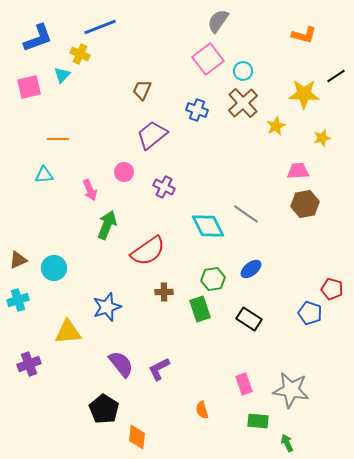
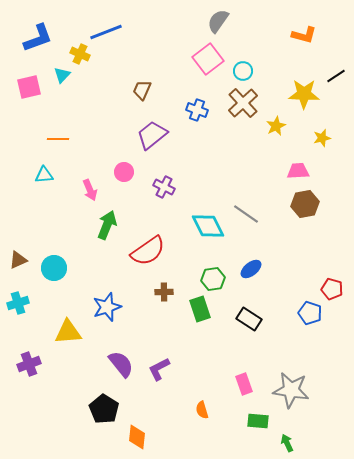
blue line at (100, 27): moved 6 px right, 5 px down
cyan cross at (18, 300): moved 3 px down
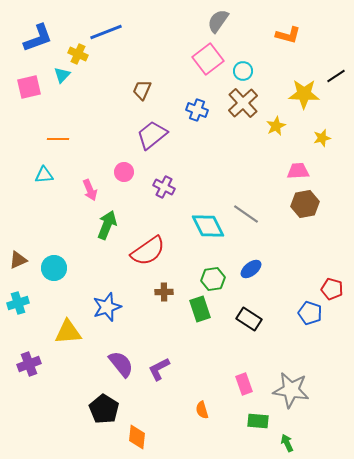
orange L-shape at (304, 35): moved 16 px left
yellow cross at (80, 54): moved 2 px left
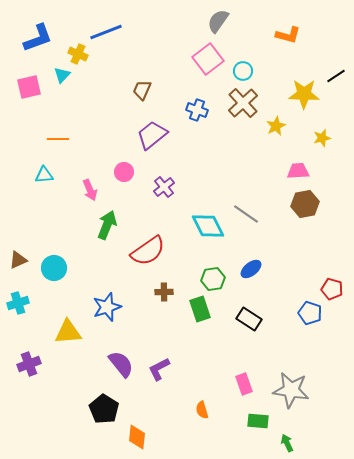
purple cross at (164, 187): rotated 25 degrees clockwise
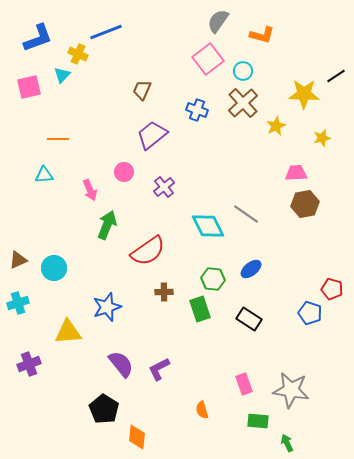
orange L-shape at (288, 35): moved 26 px left
pink trapezoid at (298, 171): moved 2 px left, 2 px down
green hexagon at (213, 279): rotated 15 degrees clockwise
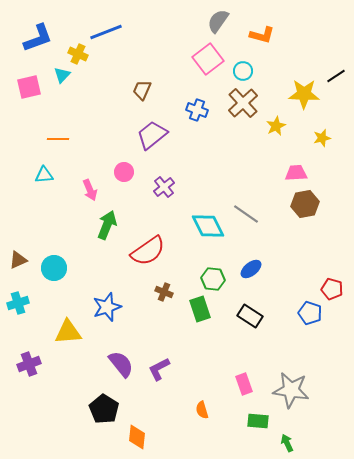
brown cross at (164, 292): rotated 24 degrees clockwise
black rectangle at (249, 319): moved 1 px right, 3 px up
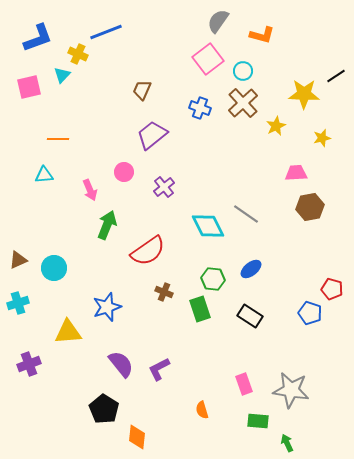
blue cross at (197, 110): moved 3 px right, 2 px up
brown hexagon at (305, 204): moved 5 px right, 3 px down
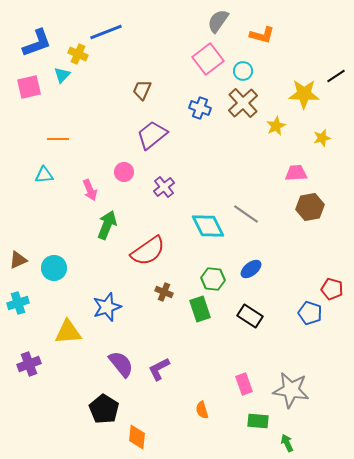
blue L-shape at (38, 38): moved 1 px left, 5 px down
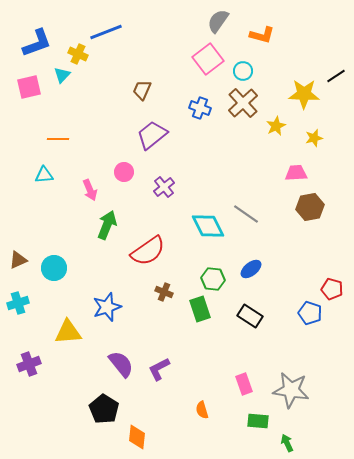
yellow star at (322, 138): moved 8 px left
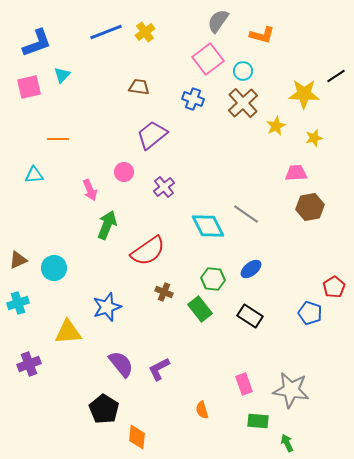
yellow cross at (78, 54): moved 67 px right, 22 px up; rotated 30 degrees clockwise
brown trapezoid at (142, 90): moved 3 px left, 3 px up; rotated 75 degrees clockwise
blue cross at (200, 108): moved 7 px left, 9 px up
cyan triangle at (44, 175): moved 10 px left
red pentagon at (332, 289): moved 2 px right, 2 px up; rotated 25 degrees clockwise
green rectangle at (200, 309): rotated 20 degrees counterclockwise
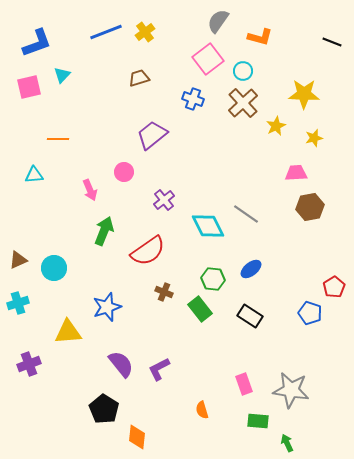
orange L-shape at (262, 35): moved 2 px left, 2 px down
black line at (336, 76): moved 4 px left, 34 px up; rotated 54 degrees clockwise
brown trapezoid at (139, 87): moved 9 px up; rotated 25 degrees counterclockwise
purple cross at (164, 187): moved 13 px down
green arrow at (107, 225): moved 3 px left, 6 px down
